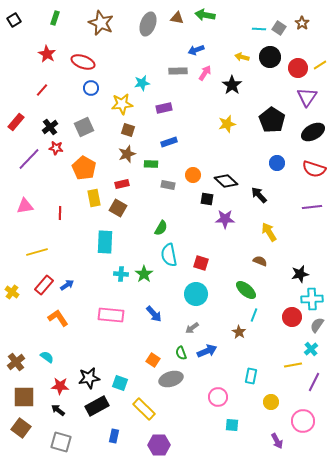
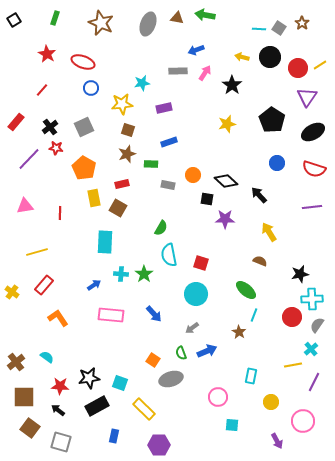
blue arrow at (67, 285): moved 27 px right
brown square at (21, 428): moved 9 px right
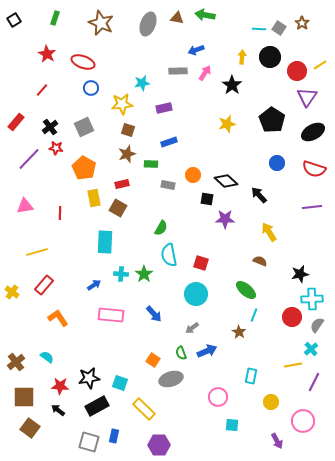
yellow arrow at (242, 57): rotated 80 degrees clockwise
red circle at (298, 68): moved 1 px left, 3 px down
gray square at (61, 442): moved 28 px right
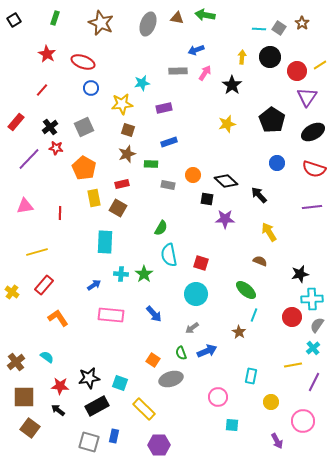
cyan cross at (311, 349): moved 2 px right, 1 px up
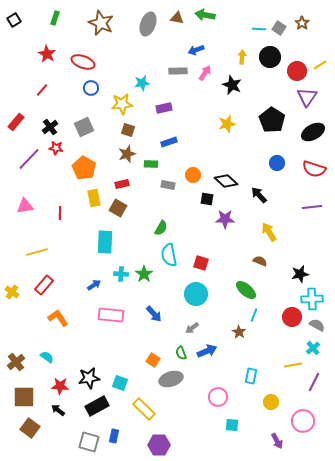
black star at (232, 85): rotated 12 degrees counterclockwise
gray semicircle at (317, 325): rotated 84 degrees clockwise
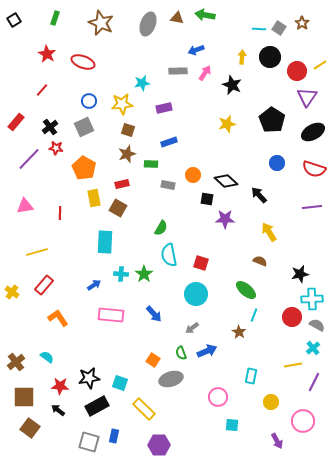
blue circle at (91, 88): moved 2 px left, 13 px down
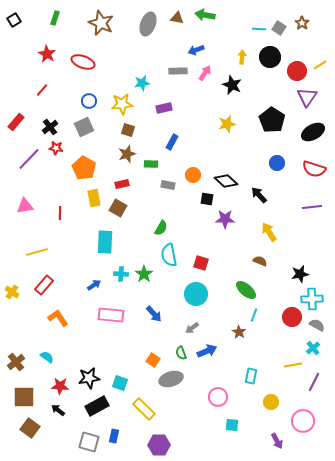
blue rectangle at (169, 142): moved 3 px right; rotated 42 degrees counterclockwise
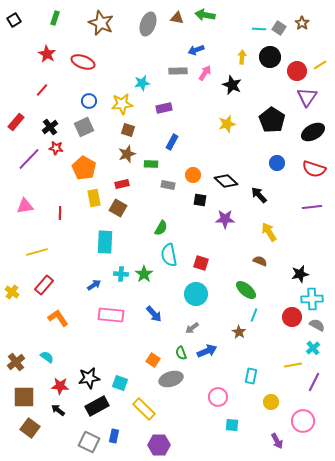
black square at (207, 199): moved 7 px left, 1 px down
gray square at (89, 442): rotated 10 degrees clockwise
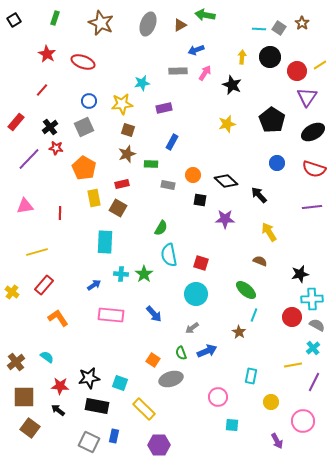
brown triangle at (177, 18): moved 3 px right, 7 px down; rotated 40 degrees counterclockwise
black rectangle at (97, 406): rotated 40 degrees clockwise
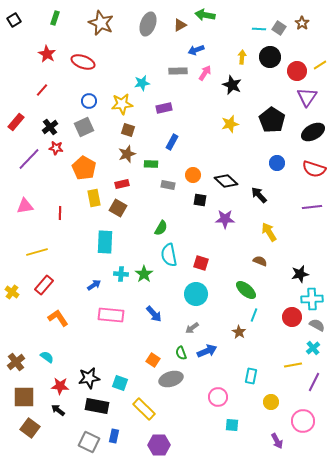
yellow star at (227, 124): moved 3 px right
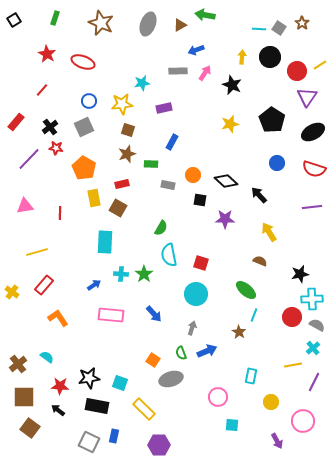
gray arrow at (192, 328): rotated 144 degrees clockwise
brown cross at (16, 362): moved 2 px right, 2 px down
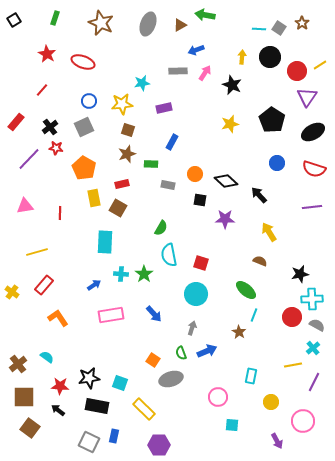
orange circle at (193, 175): moved 2 px right, 1 px up
pink rectangle at (111, 315): rotated 15 degrees counterclockwise
